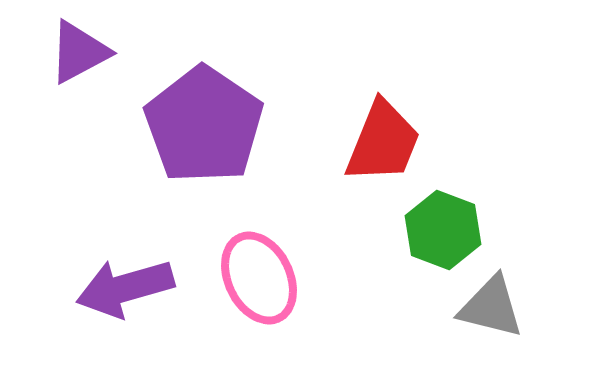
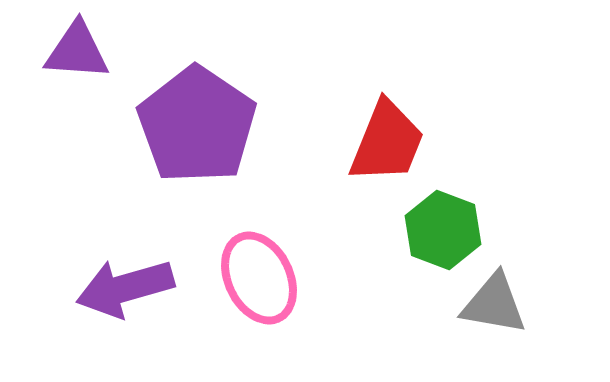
purple triangle: moved 2 px left, 1 px up; rotated 32 degrees clockwise
purple pentagon: moved 7 px left
red trapezoid: moved 4 px right
gray triangle: moved 3 px right, 3 px up; rotated 4 degrees counterclockwise
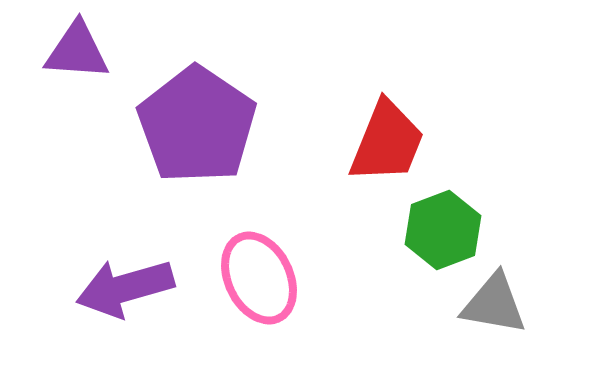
green hexagon: rotated 18 degrees clockwise
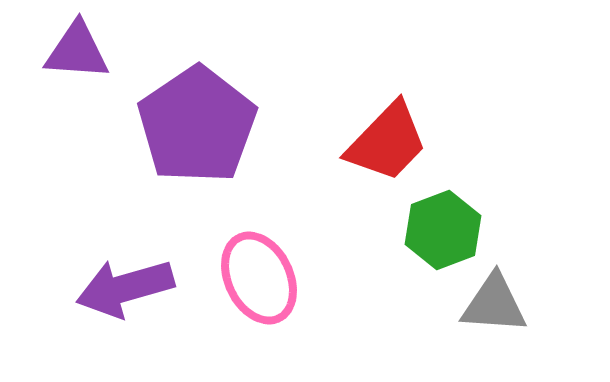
purple pentagon: rotated 4 degrees clockwise
red trapezoid: rotated 22 degrees clockwise
gray triangle: rotated 6 degrees counterclockwise
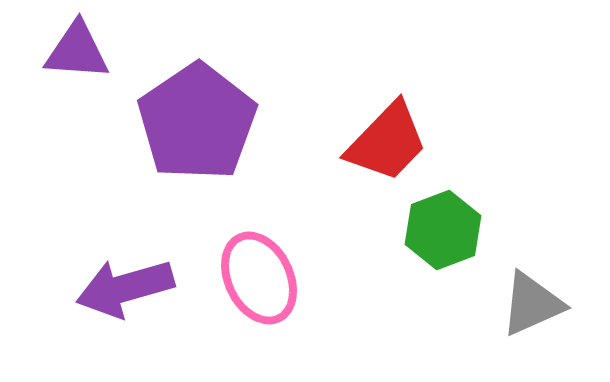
purple pentagon: moved 3 px up
gray triangle: moved 38 px right; rotated 28 degrees counterclockwise
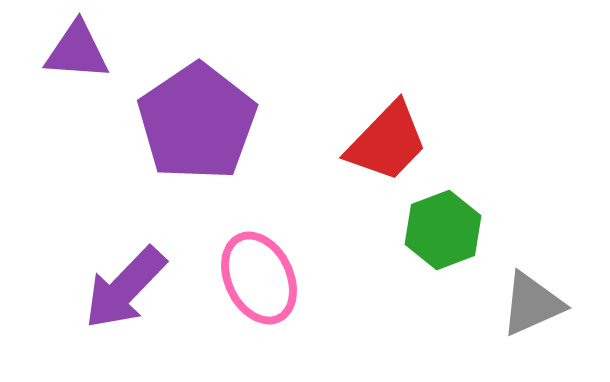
purple arrow: rotated 30 degrees counterclockwise
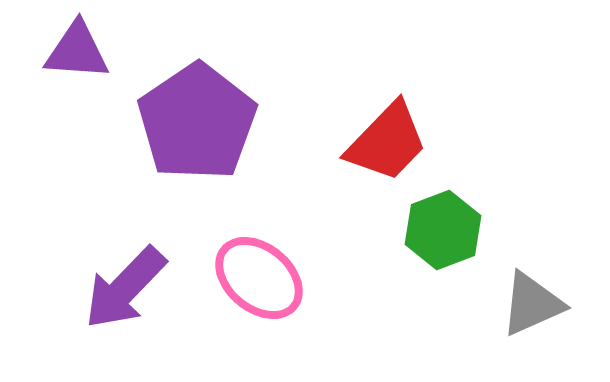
pink ellipse: rotated 24 degrees counterclockwise
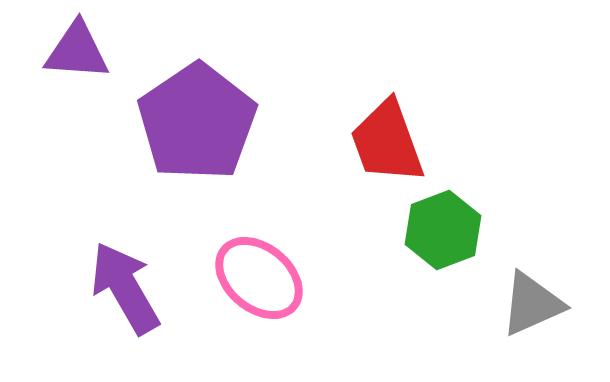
red trapezoid: rotated 116 degrees clockwise
purple arrow: rotated 106 degrees clockwise
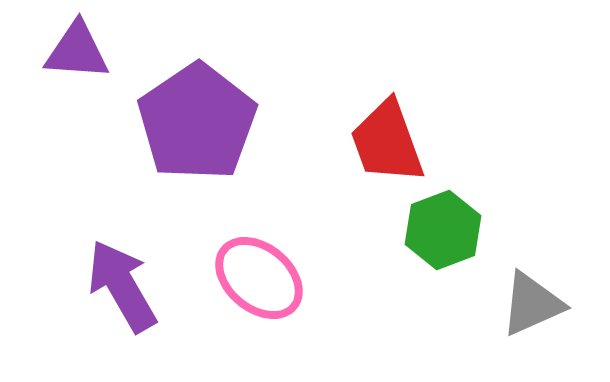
purple arrow: moved 3 px left, 2 px up
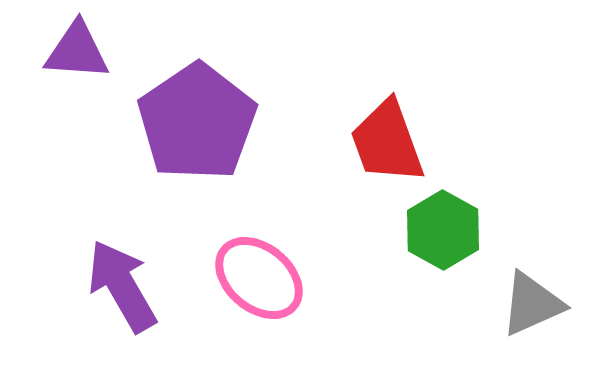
green hexagon: rotated 10 degrees counterclockwise
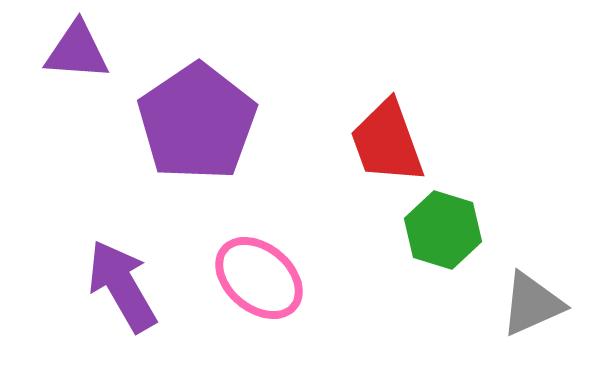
green hexagon: rotated 12 degrees counterclockwise
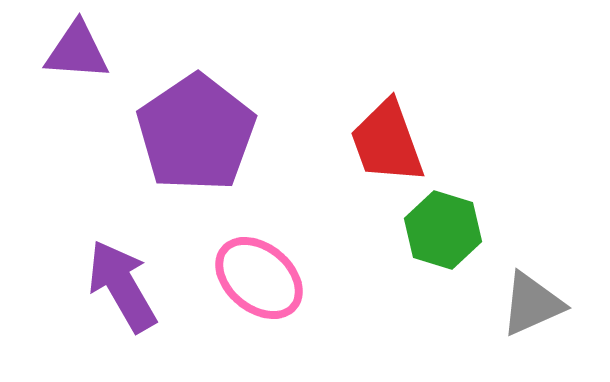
purple pentagon: moved 1 px left, 11 px down
